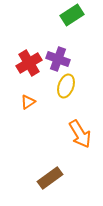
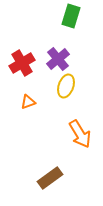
green rectangle: moved 1 px left, 1 px down; rotated 40 degrees counterclockwise
purple cross: rotated 30 degrees clockwise
red cross: moved 7 px left
orange triangle: rotated 14 degrees clockwise
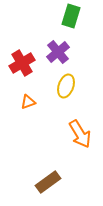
purple cross: moved 7 px up
brown rectangle: moved 2 px left, 4 px down
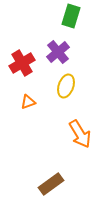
brown rectangle: moved 3 px right, 2 px down
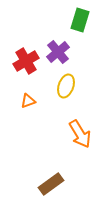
green rectangle: moved 9 px right, 4 px down
red cross: moved 4 px right, 2 px up
orange triangle: moved 1 px up
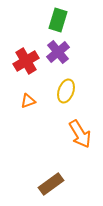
green rectangle: moved 22 px left
yellow ellipse: moved 5 px down
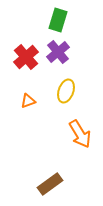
red cross: moved 4 px up; rotated 10 degrees counterclockwise
brown rectangle: moved 1 px left
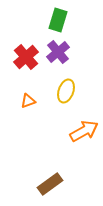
orange arrow: moved 4 px right, 3 px up; rotated 88 degrees counterclockwise
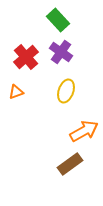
green rectangle: rotated 60 degrees counterclockwise
purple cross: moved 3 px right; rotated 15 degrees counterclockwise
orange triangle: moved 12 px left, 9 px up
brown rectangle: moved 20 px right, 20 px up
